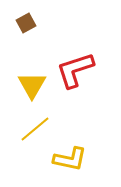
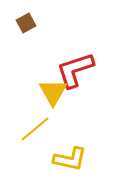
yellow triangle: moved 21 px right, 7 px down
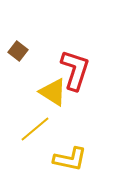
brown square: moved 8 px left, 28 px down; rotated 24 degrees counterclockwise
red L-shape: rotated 126 degrees clockwise
yellow triangle: rotated 28 degrees counterclockwise
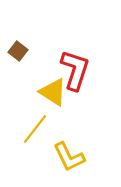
yellow line: rotated 12 degrees counterclockwise
yellow L-shape: moved 1 px left, 2 px up; rotated 52 degrees clockwise
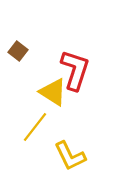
yellow line: moved 2 px up
yellow L-shape: moved 1 px right, 1 px up
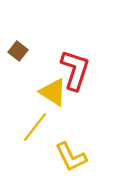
yellow L-shape: moved 1 px right, 1 px down
